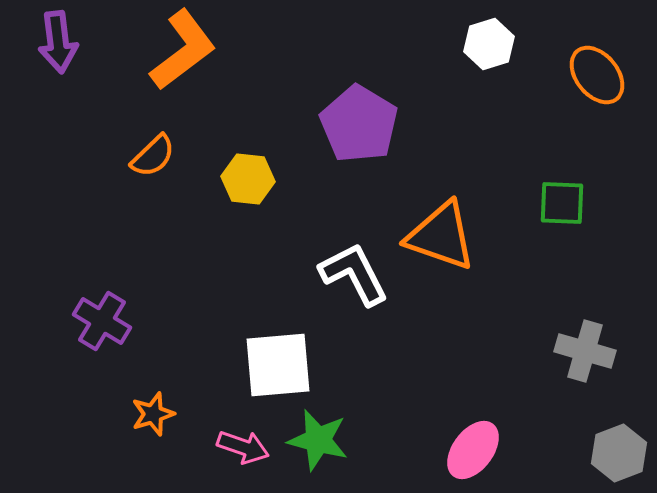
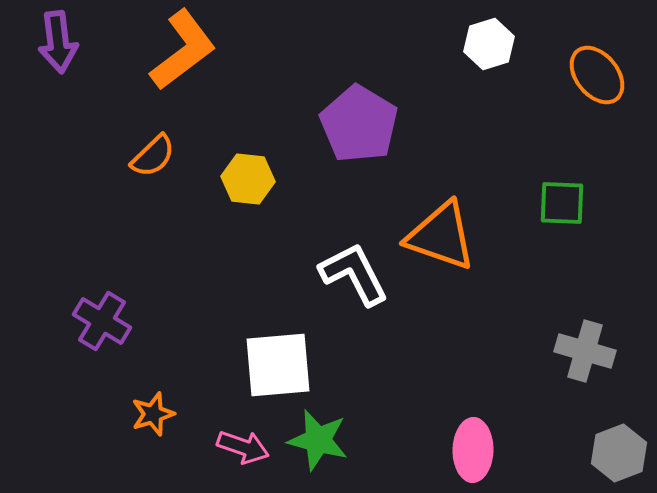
pink ellipse: rotated 36 degrees counterclockwise
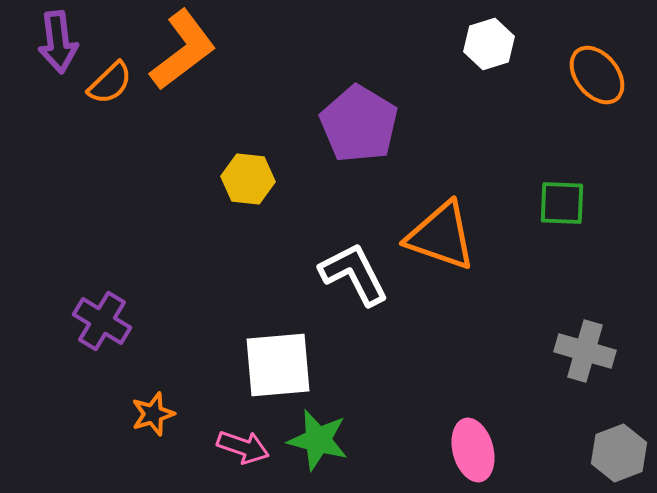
orange semicircle: moved 43 px left, 73 px up
pink ellipse: rotated 16 degrees counterclockwise
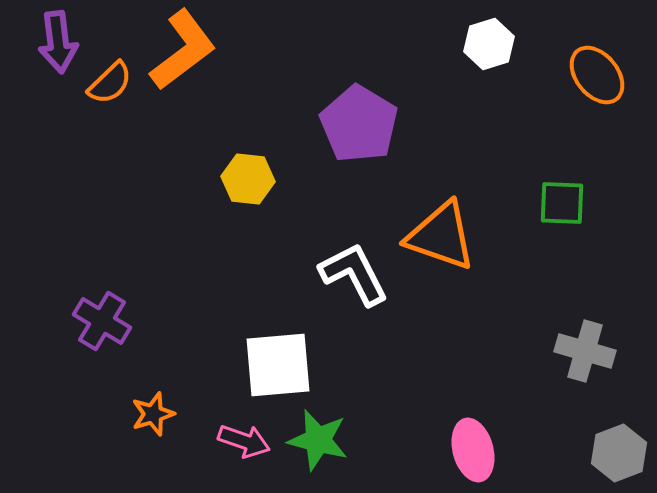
pink arrow: moved 1 px right, 6 px up
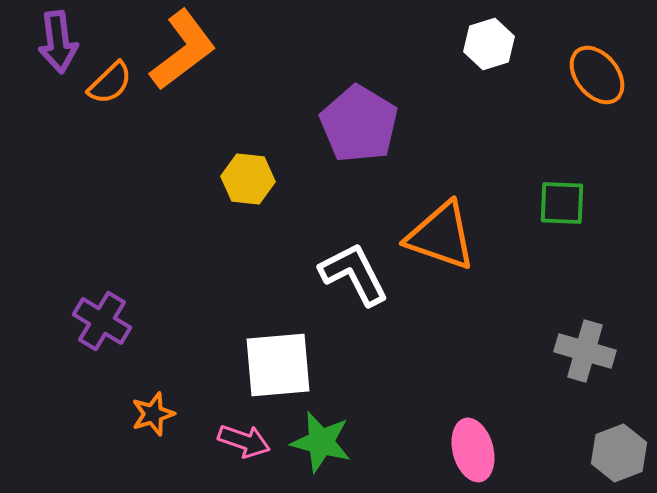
green star: moved 3 px right, 2 px down
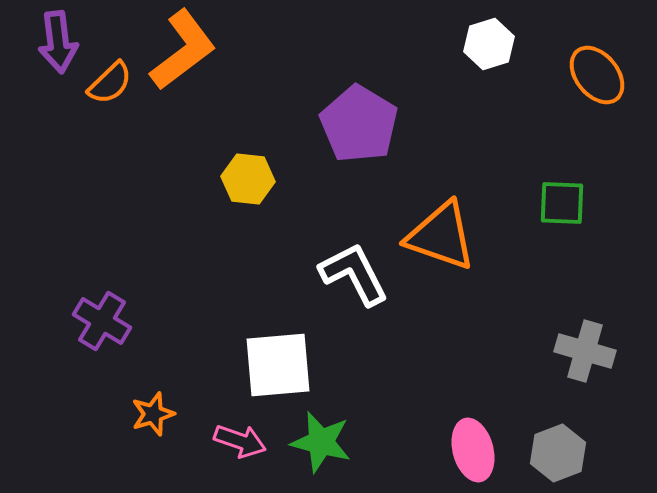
pink arrow: moved 4 px left
gray hexagon: moved 61 px left
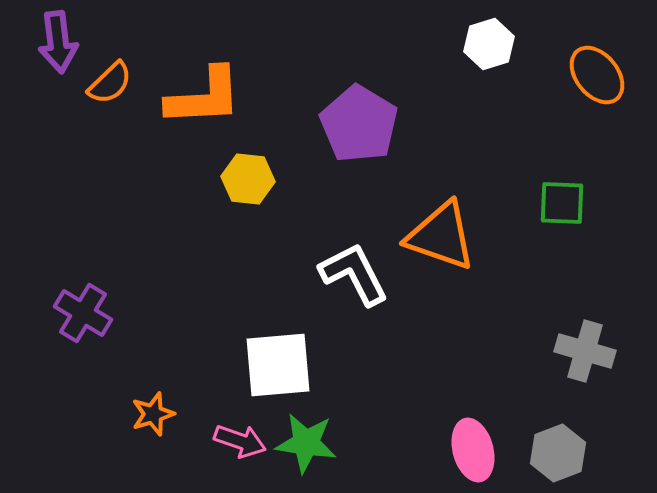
orange L-shape: moved 21 px right, 47 px down; rotated 34 degrees clockwise
purple cross: moved 19 px left, 8 px up
green star: moved 15 px left, 1 px down; rotated 6 degrees counterclockwise
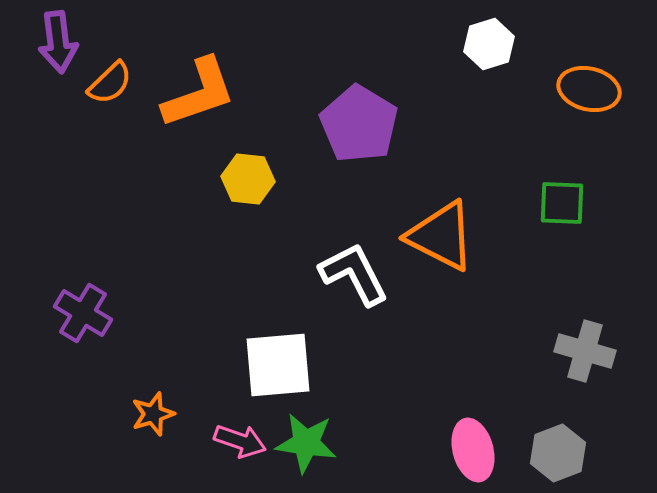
orange ellipse: moved 8 px left, 14 px down; rotated 38 degrees counterclockwise
orange L-shape: moved 5 px left, 4 px up; rotated 16 degrees counterclockwise
orange triangle: rotated 8 degrees clockwise
